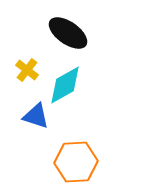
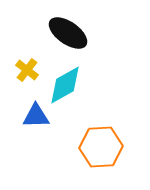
blue triangle: rotated 20 degrees counterclockwise
orange hexagon: moved 25 px right, 15 px up
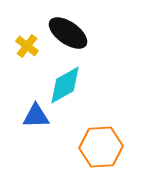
yellow cross: moved 24 px up
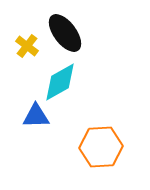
black ellipse: moved 3 px left; rotated 18 degrees clockwise
cyan diamond: moved 5 px left, 3 px up
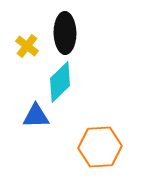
black ellipse: rotated 36 degrees clockwise
cyan diamond: rotated 15 degrees counterclockwise
orange hexagon: moved 1 px left
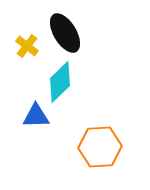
black ellipse: rotated 30 degrees counterclockwise
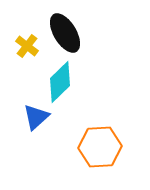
blue triangle: moved 1 px down; rotated 40 degrees counterclockwise
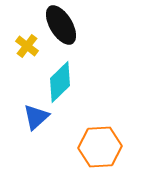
black ellipse: moved 4 px left, 8 px up
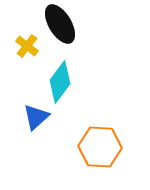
black ellipse: moved 1 px left, 1 px up
cyan diamond: rotated 9 degrees counterclockwise
orange hexagon: rotated 6 degrees clockwise
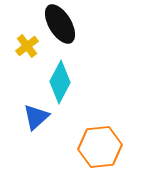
yellow cross: rotated 15 degrees clockwise
cyan diamond: rotated 9 degrees counterclockwise
orange hexagon: rotated 9 degrees counterclockwise
